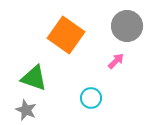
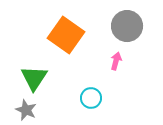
pink arrow: rotated 30 degrees counterclockwise
green triangle: rotated 44 degrees clockwise
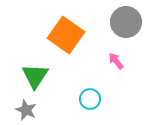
gray circle: moved 1 px left, 4 px up
pink arrow: rotated 54 degrees counterclockwise
green triangle: moved 1 px right, 2 px up
cyan circle: moved 1 px left, 1 px down
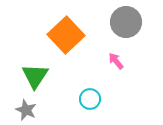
orange square: rotated 12 degrees clockwise
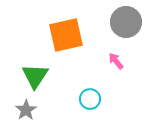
orange square: rotated 30 degrees clockwise
gray star: rotated 15 degrees clockwise
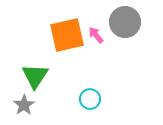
gray circle: moved 1 px left
orange square: moved 1 px right
pink arrow: moved 20 px left, 26 px up
gray star: moved 2 px left, 5 px up
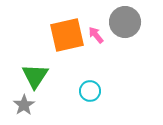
cyan circle: moved 8 px up
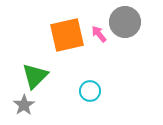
pink arrow: moved 3 px right, 1 px up
green triangle: rotated 12 degrees clockwise
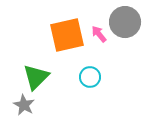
green triangle: moved 1 px right, 1 px down
cyan circle: moved 14 px up
gray star: rotated 10 degrees counterclockwise
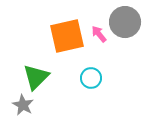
orange square: moved 1 px down
cyan circle: moved 1 px right, 1 px down
gray star: moved 1 px left
